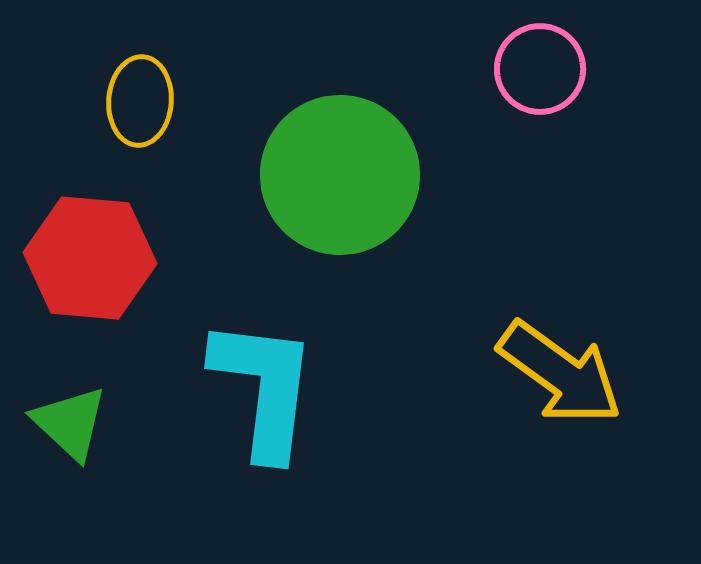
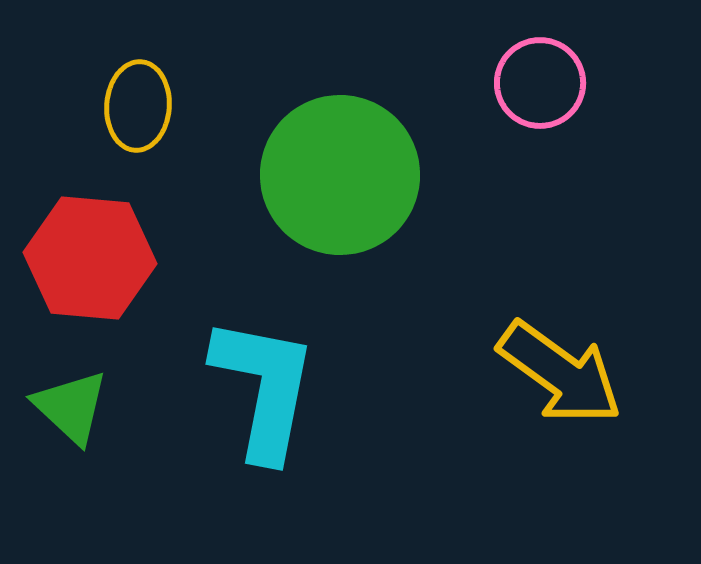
pink circle: moved 14 px down
yellow ellipse: moved 2 px left, 5 px down
cyan L-shape: rotated 4 degrees clockwise
green triangle: moved 1 px right, 16 px up
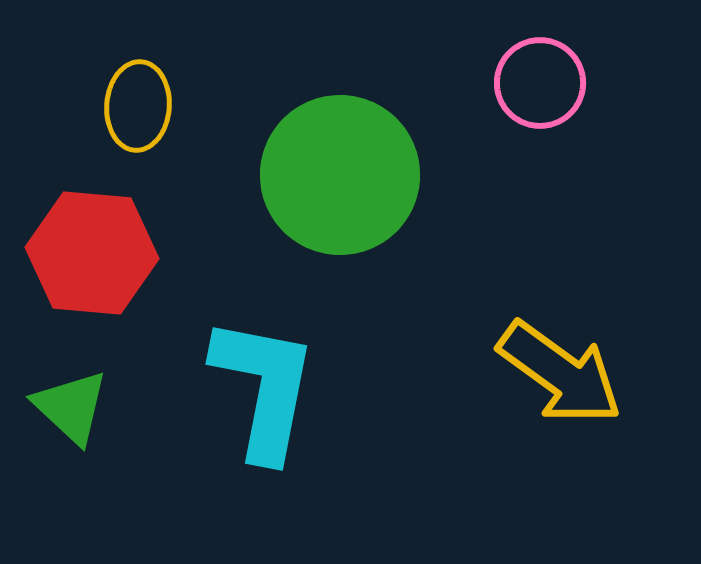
red hexagon: moved 2 px right, 5 px up
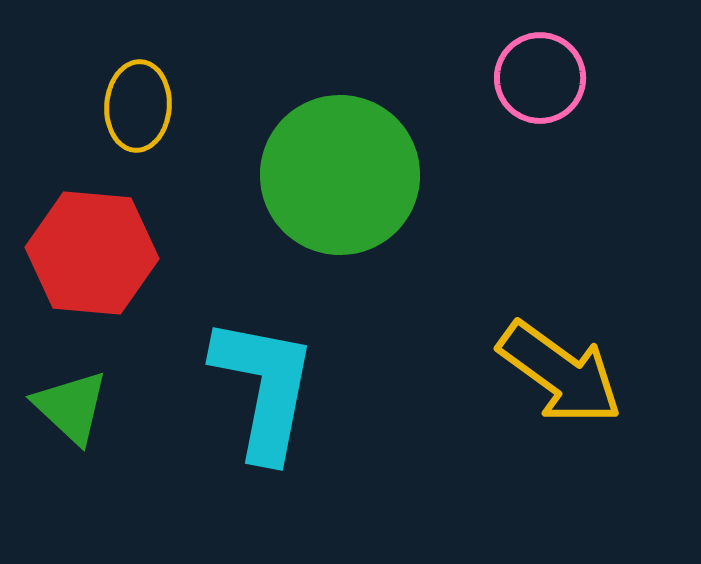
pink circle: moved 5 px up
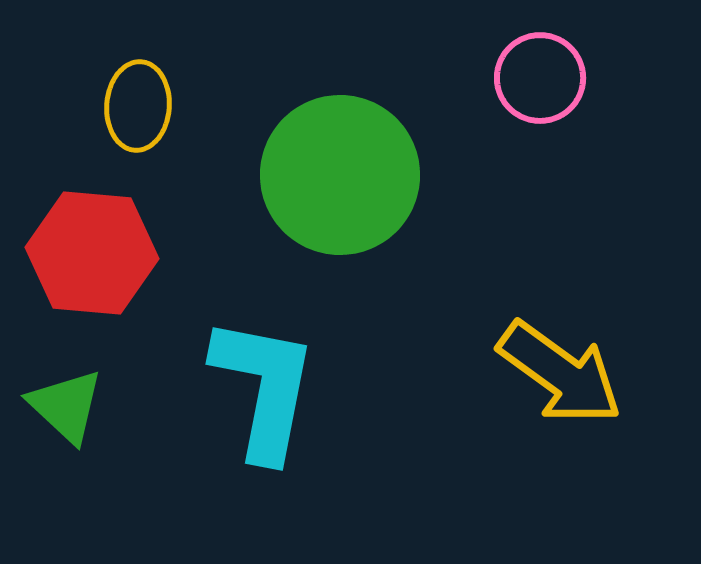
green triangle: moved 5 px left, 1 px up
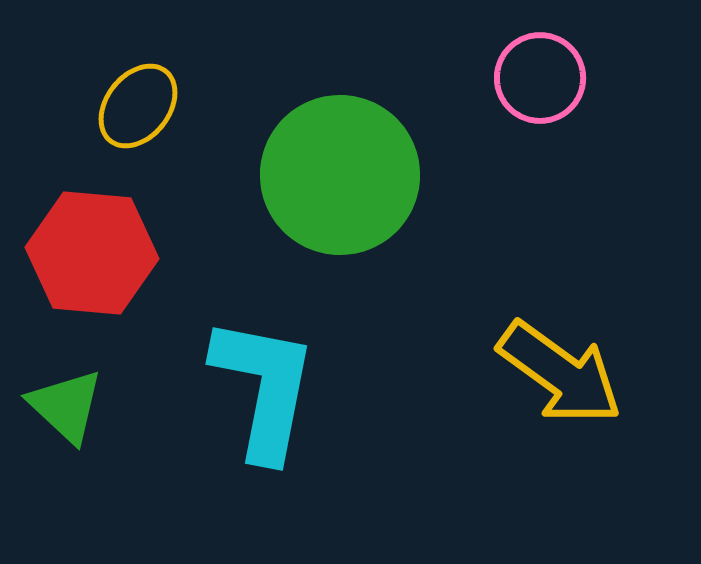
yellow ellipse: rotated 34 degrees clockwise
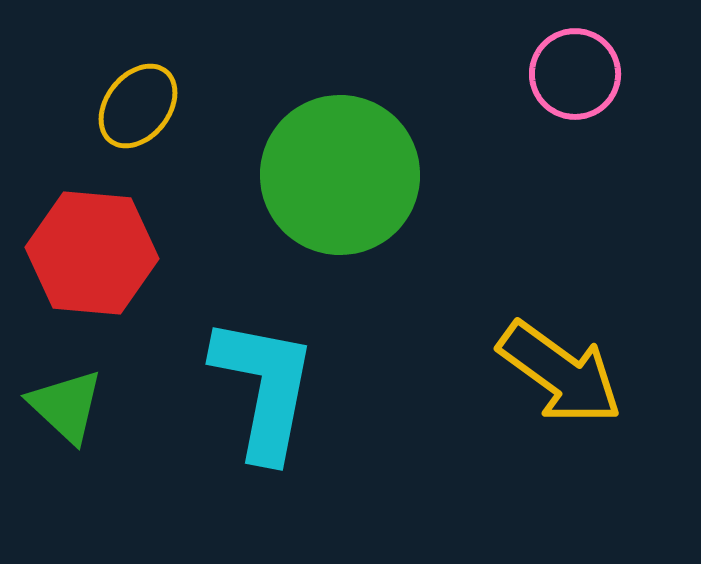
pink circle: moved 35 px right, 4 px up
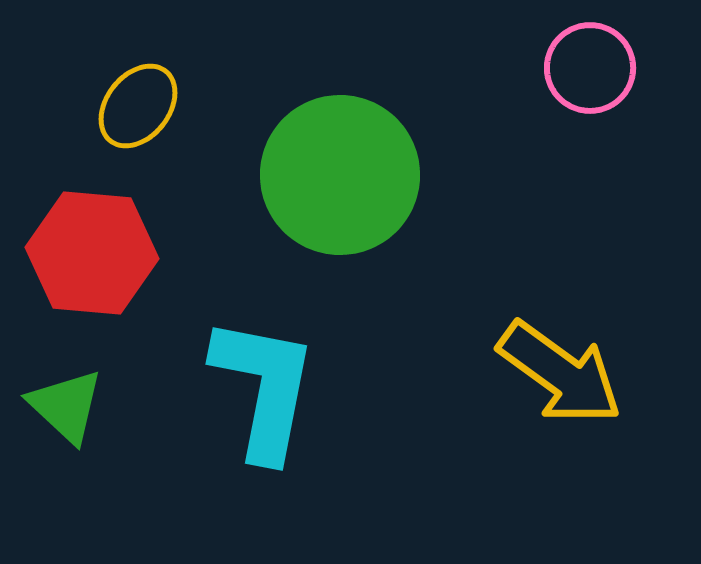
pink circle: moved 15 px right, 6 px up
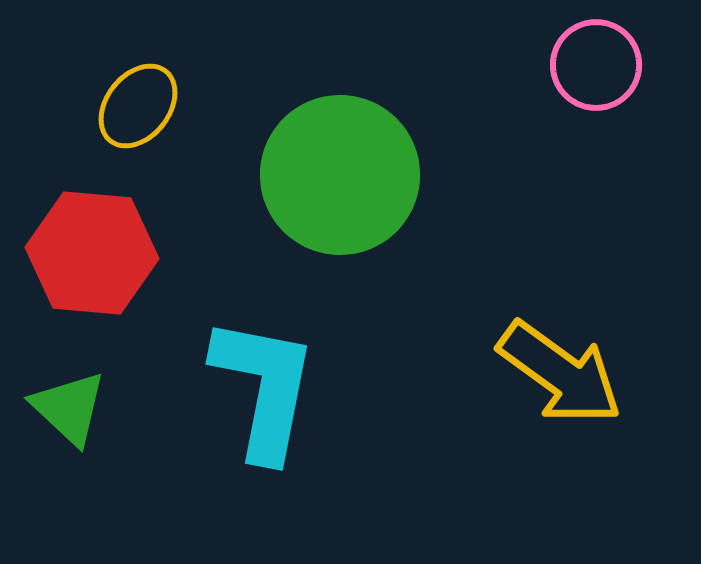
pink circle: moved 6 px right, 3 px up
green triangle: moved 3 px right, 2 px down
